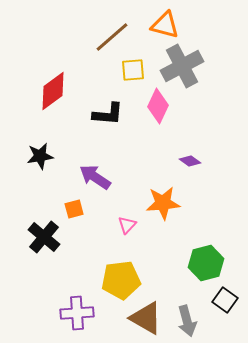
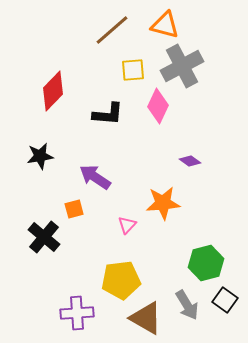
brown line: moved 7 px up
red diamond: rotated 9 degrees counterclockwise
gray arrow: moved 16 px up; rotated 16 degrees counterclockwise
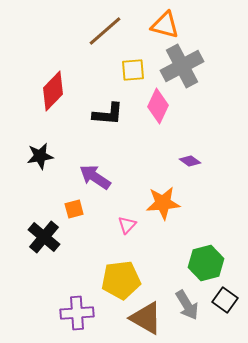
brown line: moved 7 px left, 1 px down
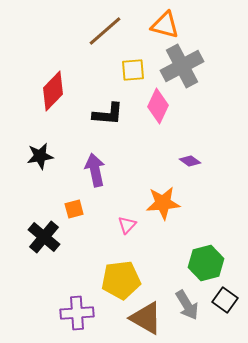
purple arrow: moved 7 px up; rotated 44 degrees clockwise
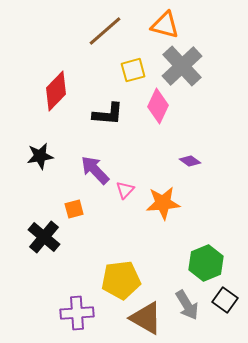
gray cross: rotated 15 degrees counterclockwise
yellow square: rotated 10 degrees counterclockwise
red diamond: moved 3 px right
purple arrow: rotated 32 degrees counterclockwise
pink triangle: moved 2 px left, 35 px up
green hexagon: rotated 8 degrees counterclockwise
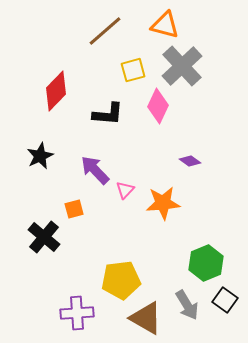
black star: rotated 16 degrees counterclockwise
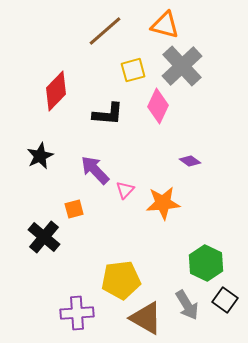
green hexagon: rotated 12 degrees counterclockwise
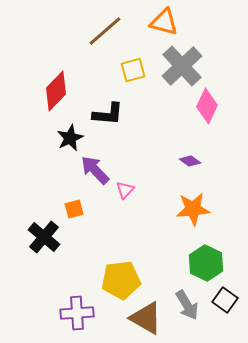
orange triangle: moved 1 px left, 3 px up
pink diamond: moved 49 px right
black star: moved 30 px right, 18 px up
orange star: moved 30 px right, 6 px down
